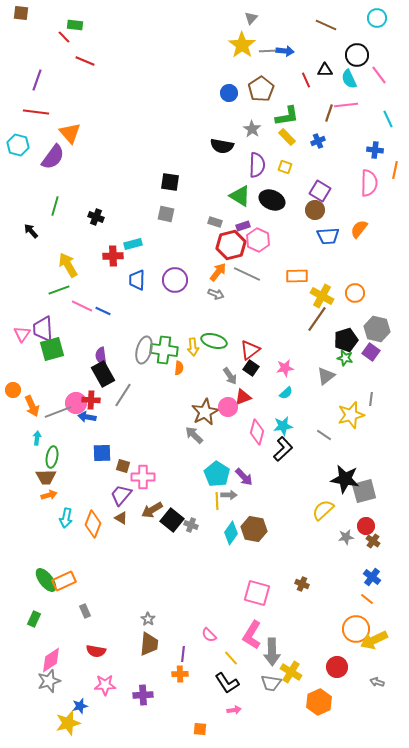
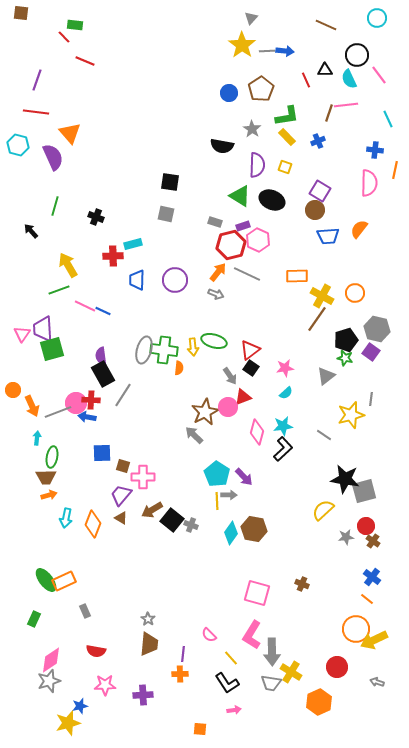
purple semicircle at (53, 157): rotated 60 degrees counterclockwise
pink line at (82, 306): moved 3 px right
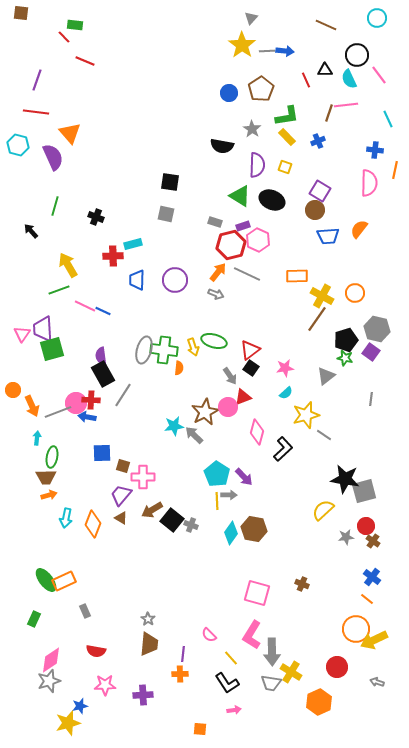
yellow arrow at (193, 347): rotated 12 degrees counterclockwise
yellow star at (351, 415): moved 45 px left
cyan star at (283, 426): moved 109 px left
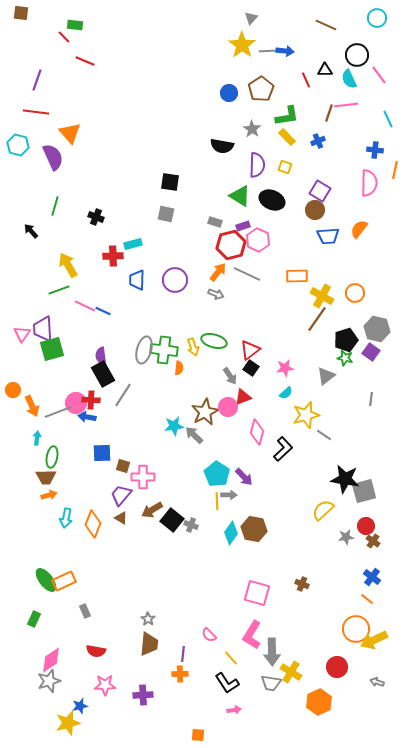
orange square at (200, 729): moved 2 px left, 6 px down
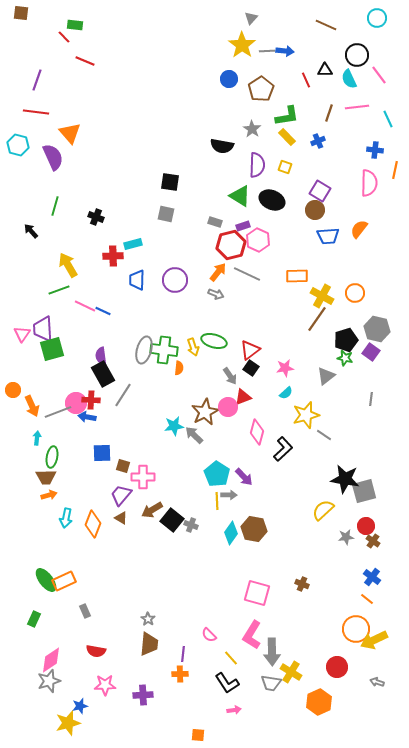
blue circle at (229, 93): moved 14 px up
pink line at (346, 105): moved 11 px right, 2 px down
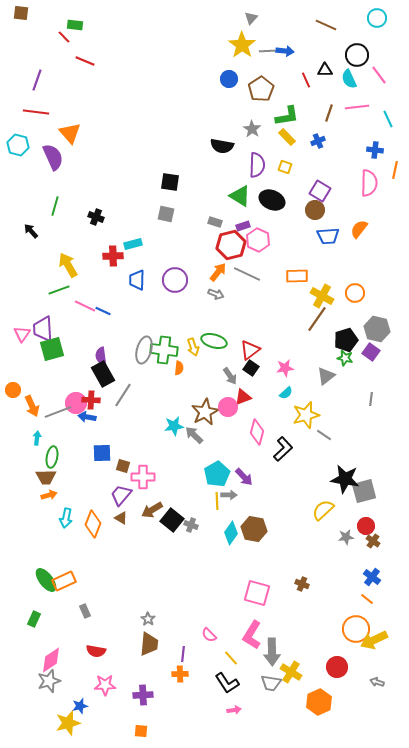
cyan pentagon at (217, 474): rotated 10 degrees clockwise
orange square at (198, 735): moved 57 px left, 4 px up
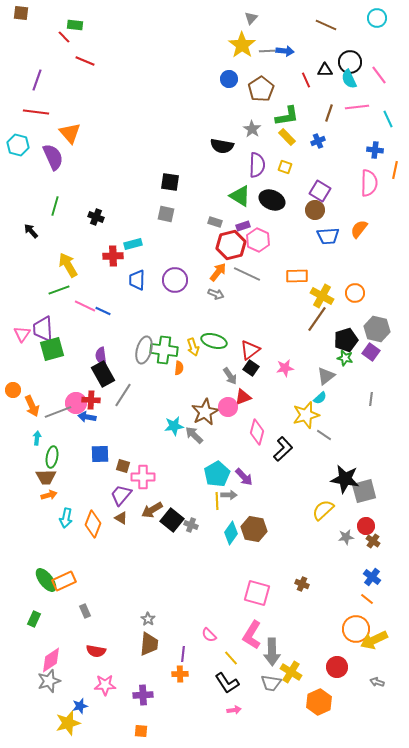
black circle at (357, 55): moved 7 px left, 7 px down
cyan semicircle at (286, 393): moved 34 px right, 5 px down
blue square at (102, 453): moved 2 px left, 1 px down
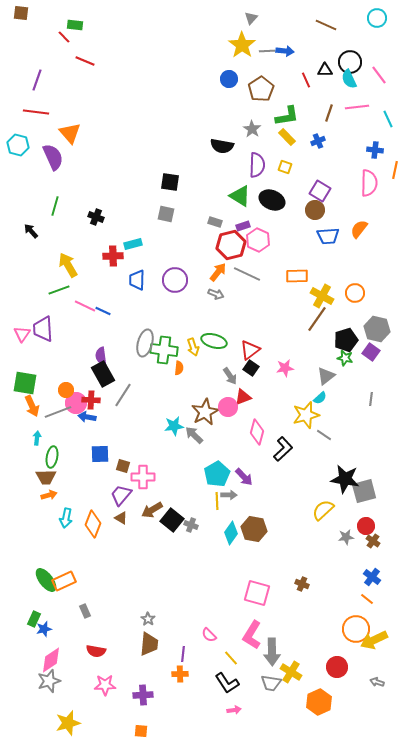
green square at (52, 349): moved 27 px left, 34 px down; rotated 25 degrees clockwise
gray ellipse at (144, 350): moved 1 px right, 7 px up
orange circle at (13, 390): moved 53 px right
blue star at (80, 706): moved 36 px left, 77 px up
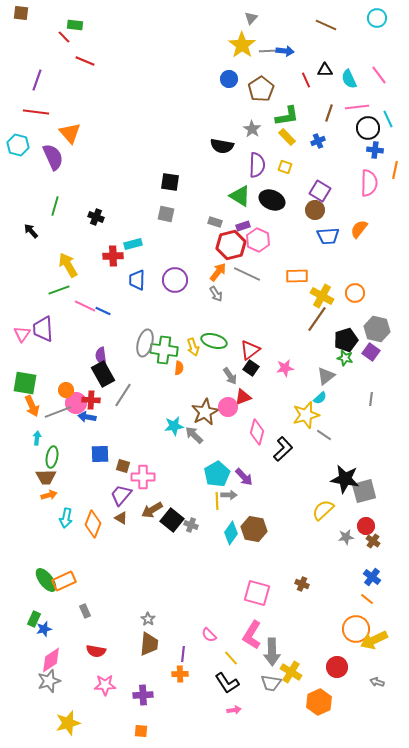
black circle at (350, 62): moved 18 px right, 66 px down
gray arrow at (216, 294): rotated 35 degrees clockwise
